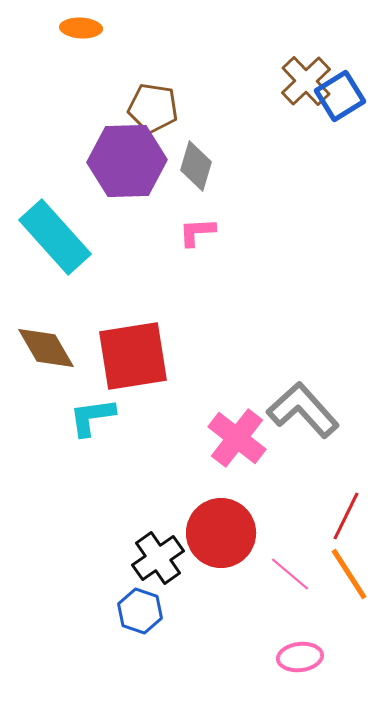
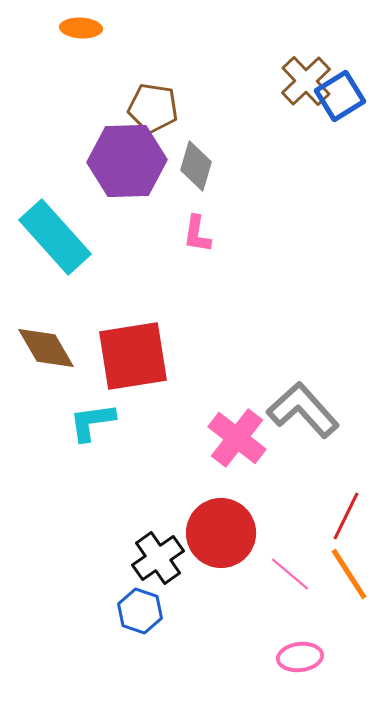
pink L-shape: moved 2 px down; rotated 78 degrees counterclockwise
cyan L-shape: moved 5 px down
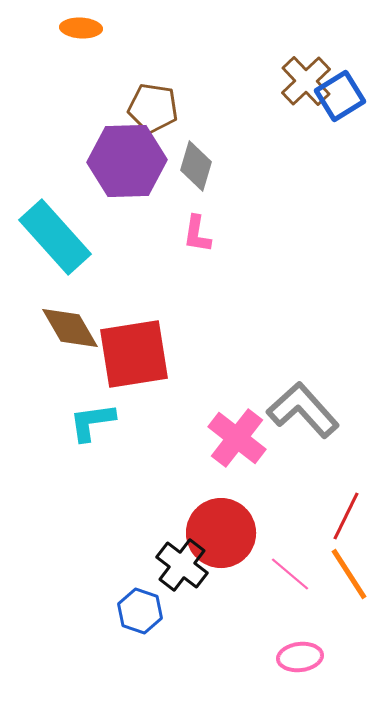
brown diamond: moved 24 px right, 20 px up
red square: moved 1 px right, 2 px up
black cross: moved 24 px right, 7 px down; rotated 18 degrees counterclockwise
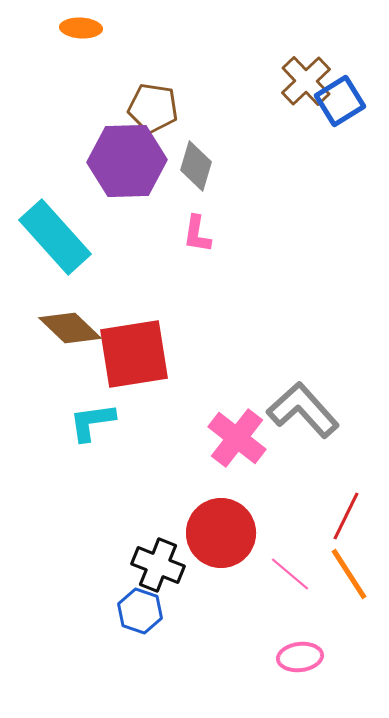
blue square: moved 5 px down
brown diamond: rotated 16 degrees counterclockwise
black cross: moved 24 px left; rotated 15 degrees counterclockwise
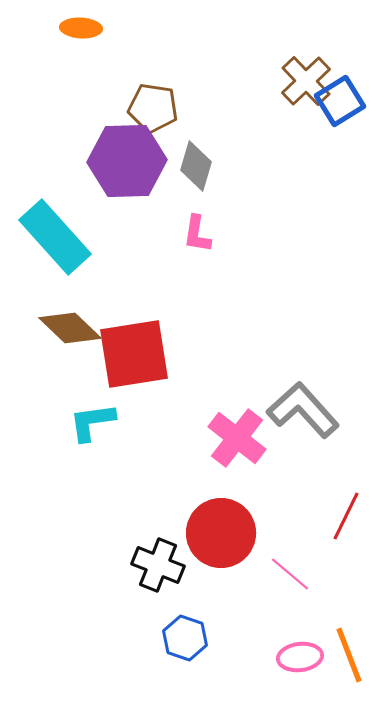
orange line: moved 81 px down; rotated 12 degrees clockwise
blue hexagon: moved 45 px right, 27 px down
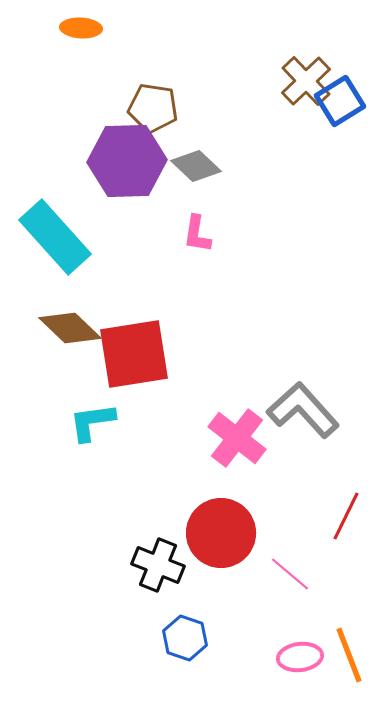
gray diamond: rotated 63 degrees counterclockwise
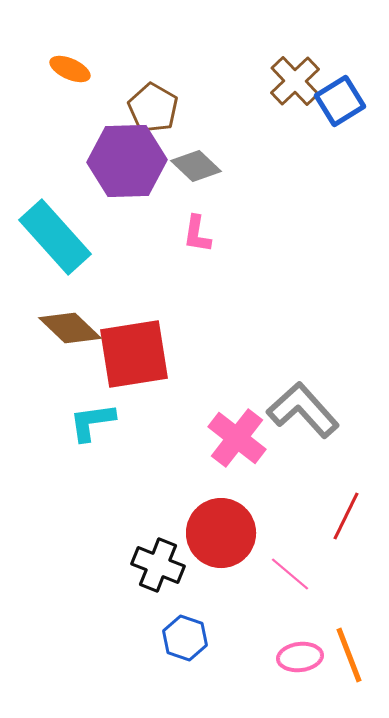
orange ellipse: moved 11 px left, 41 px down; rotated 21 degrees clockwise
brown cross: moved 11 px left
brown pentagon: rotated 21 degrees clockwise
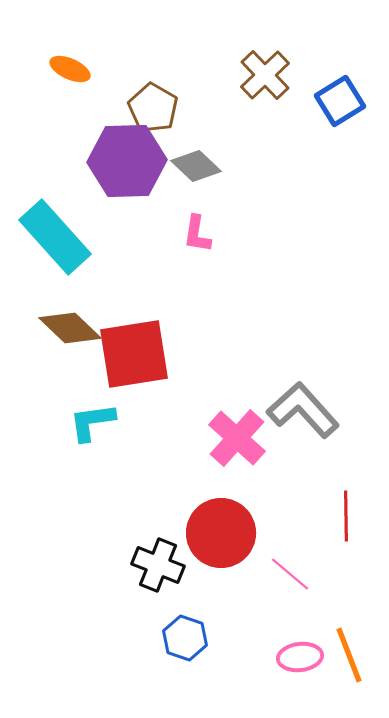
brown cross: moved 30 px left, 6 px up
pink cross: rotated 4 degrees clockwise
red line: rotated 27 degrees counterclockwise
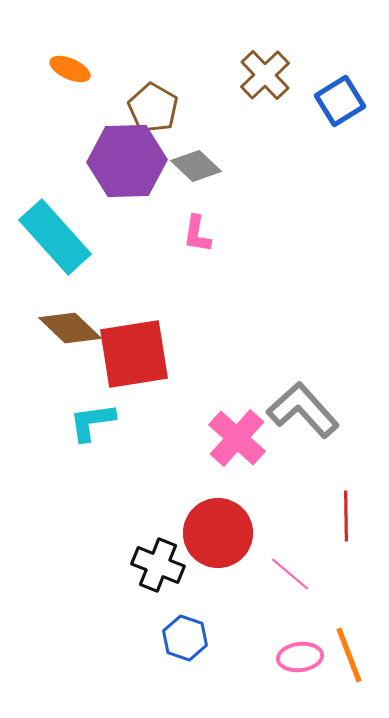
red circle: moved 3 px left
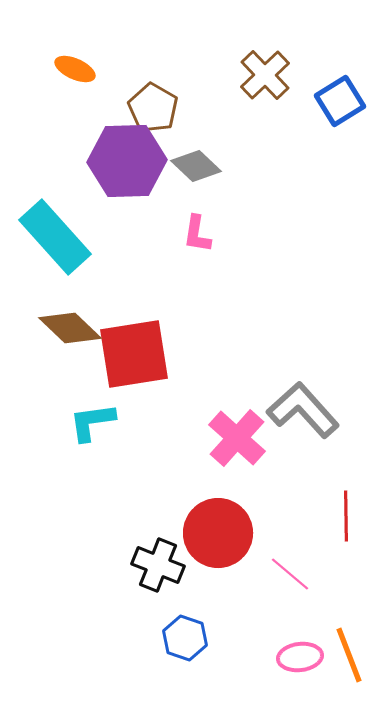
orange ellipse: moved 5 px right
